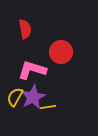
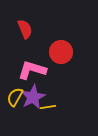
red semicircle: rotated 12 degrees counterclockwise
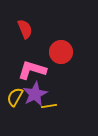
purple star: moved 2 px right, 3 px up
yellow line: moved 1 px right, 1 px up
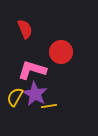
purple star: rotated 15 degrees counterclockwise
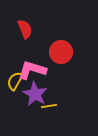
yellow semicircle: moved 16 px up
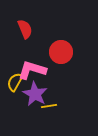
yellow semicircle: moved 1 px down
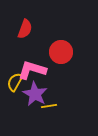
red semicircle: rotated 42 degrees clockwise
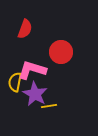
yellow semicircle: rotated 18 degrees counterclockwise
